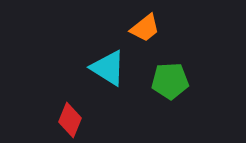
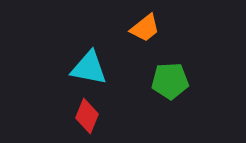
cyan triangle: moved 19 px left; rotated 21 degrees counterclockwise
red diamond: moved 17 px right, 4 px up
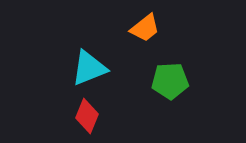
cyan triangle: rotated 33 degrees counterclockwise
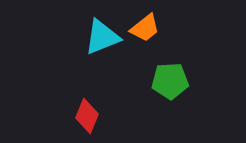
cyan triangle: moved 13 px right, 31 px up
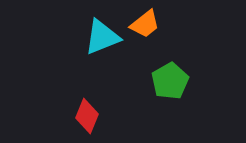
orange trapezoid: moved 4 px up
green pentagon: rotated 27 degrees counterclockwise
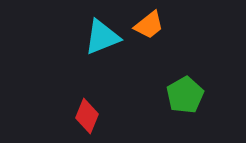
orange trapezoid: moved 4 px right, 1 px down
green pentagon: moved 15 px right, 14 px down
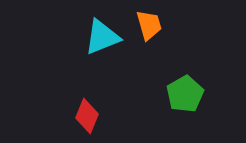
orange trapezoid: rotated 68 degrees counterclockwise
green pentagon: moved 1 px up
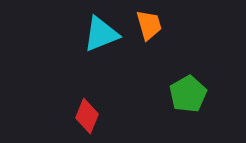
cyan triangle: moved 1 px left, 3 px up
green pentagon: moved 3 px right
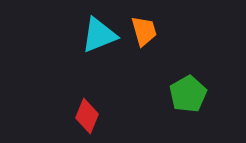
orange trapezoid: moved 5 px left, 6 px down
cyan triangle: moved 2 px left, 1 px down
